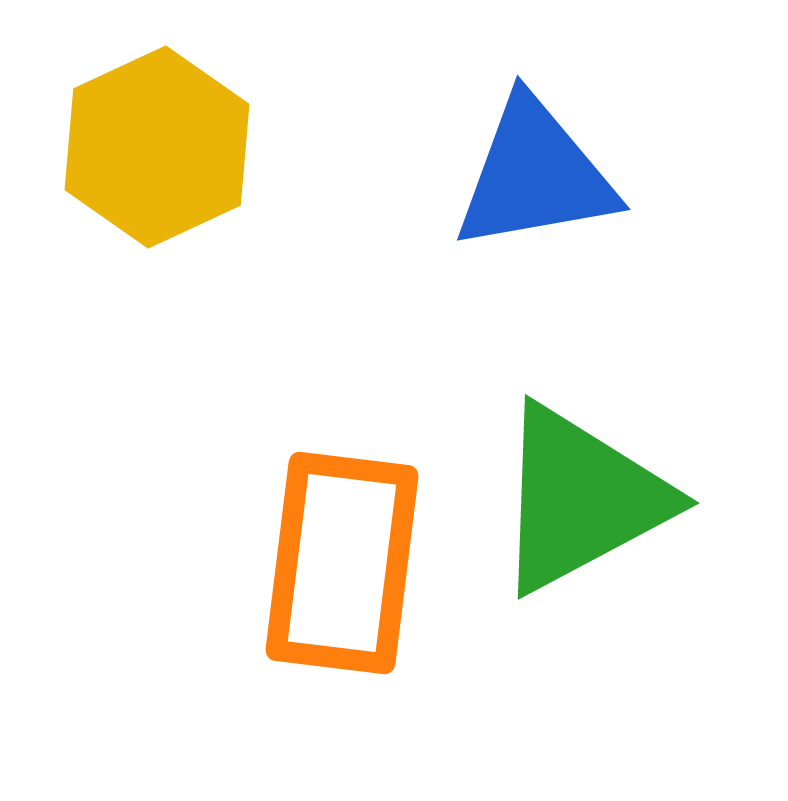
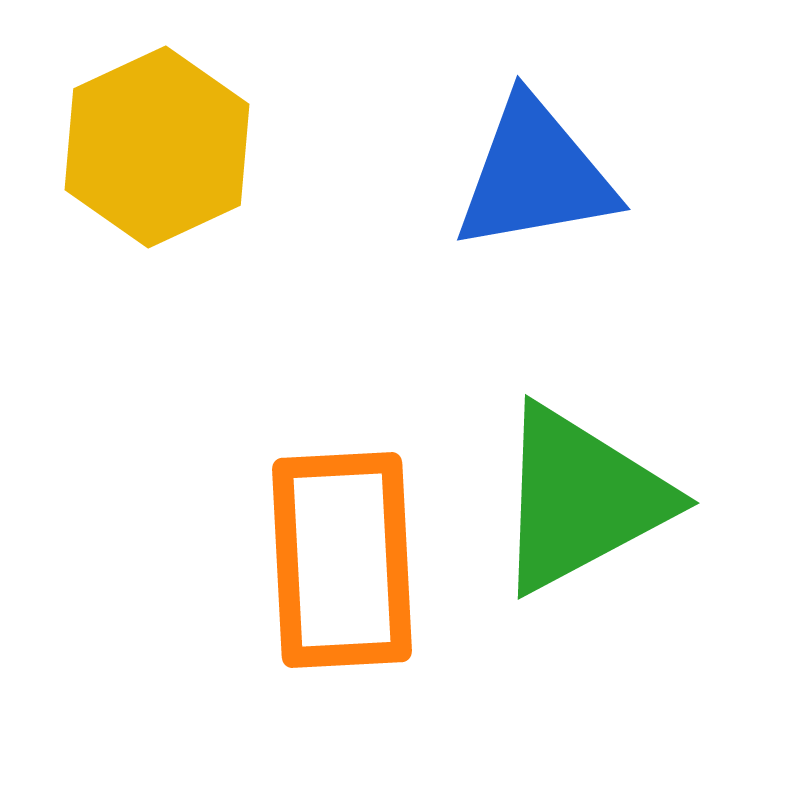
orange rectangle: moved 3 px up; rotated 10 degrees counterclockwise
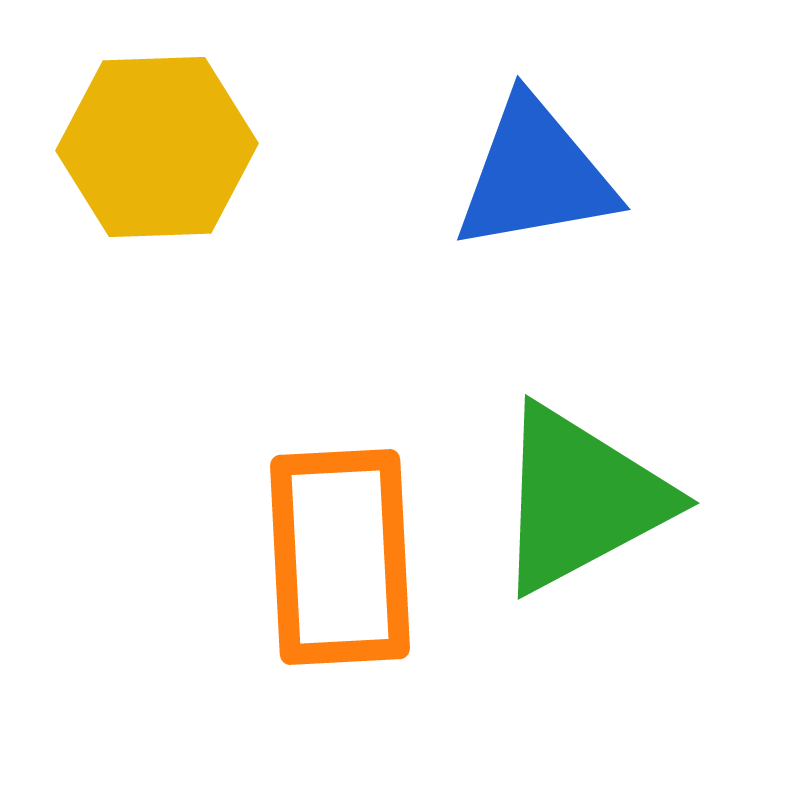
yellow hexagon: rotated 23 degrees clockwise
orange rectangle: moved 2 px left, 3 px up
